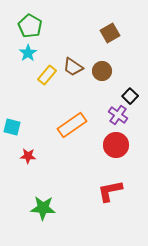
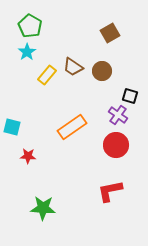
cyan star: moved 1 px left, 1 px up
black square: rotated 28 degrees counterclockwise
orange rectangle: moved 2 px down
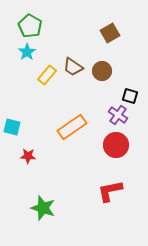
green star: rotated 15 degrees clockwise
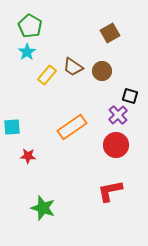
purple cross: rotated 12 degrees clockwise
cyan square: rotated 18 degrees counterclockwise
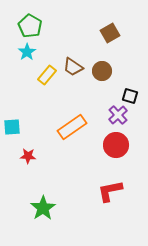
green star: rotated 20 degrees clockwise
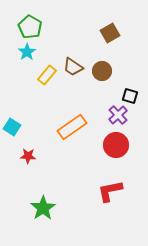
green pentagon: moved 1 px down
cyan square: rotated 36 degrees clockwise
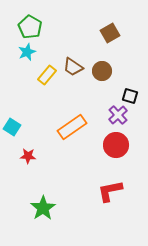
cyan star: rotated 12 degrees clockwise
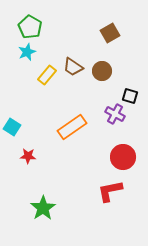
purple cross: moved 3 px left, 1 px up; rotated 18 degrees counterclockwise
red circle: moved 7 px right, 12 px down
